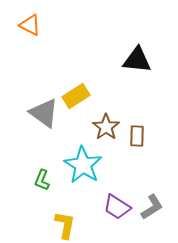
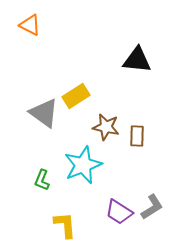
brown star: rotated 24 degrees counterclockwise
cyan star: rotated 18 degrees clockwise
purple trapezoid: moved 2 px right, 5 px down
yellow L-shape: rotated 16 degrees counterclockwise
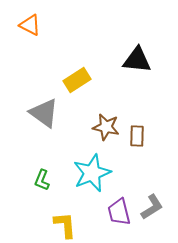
yellow rectangle: moved 1 px right, 16 px up
cyan star: moved 9 px right, 8 px down
purple trapezoid: rotated 44 degrees clockwise
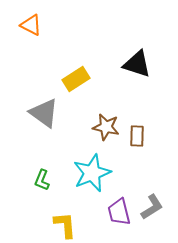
orange triangle: moved 1 px right
black triangle: moved 4 px down; rotated 12 degrees clockwise
yellow rectangle: moved 1 px left, 1 px up
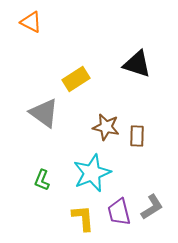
orange triangle: moved 3 px up
yellow L-shape: moved 18 px right, 7 px up
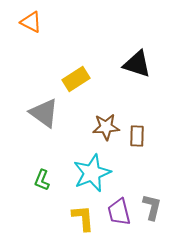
brown star: rotated 16 degrees counterclockwise
gray L-shape: rotated 44 degrees counterclockwise
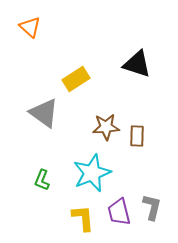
orange triangle: moved 1 px left, 5 px down; rotated 15 degrees clockwise
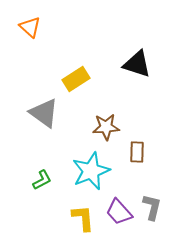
brown rectangle: moved 16 px down
cyan star: moved 1 px left, 2 px up
green L-shape: rotated 140 degrees counterclockwise
purple trapezoid: rotated 28 degrees counterclockwise
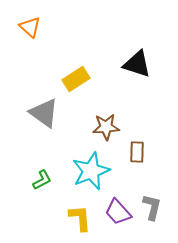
purple trapezoid: moved 1 px left
yellow L-shape: moved 3 px left
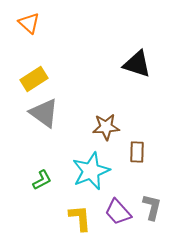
orange triangle: moved 1 px left, 4 px up
yellow rectangle: moved 42 px left
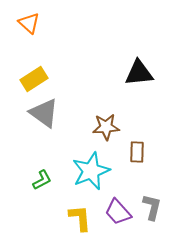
black triangle: moved 2 px right, 9 px down; rotated 24 degrees counterclockwise
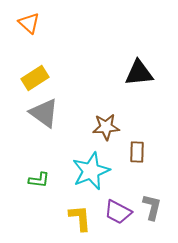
yellow rectangle: moved 1 px right, 1 px up
green L-shape: moved 3 px left; rotated 35 degrees clockwise
purple trapezoid: rotated 20 degrees counterclockwise
